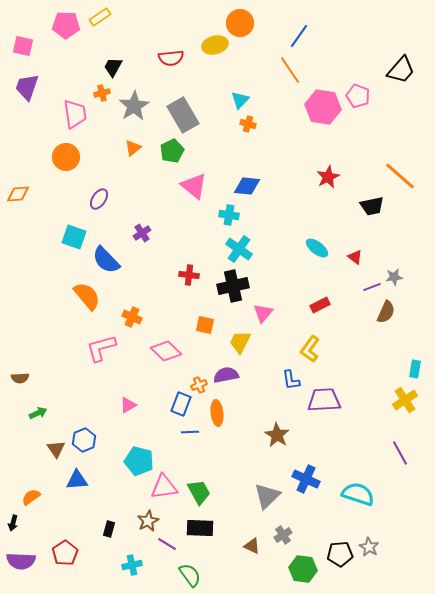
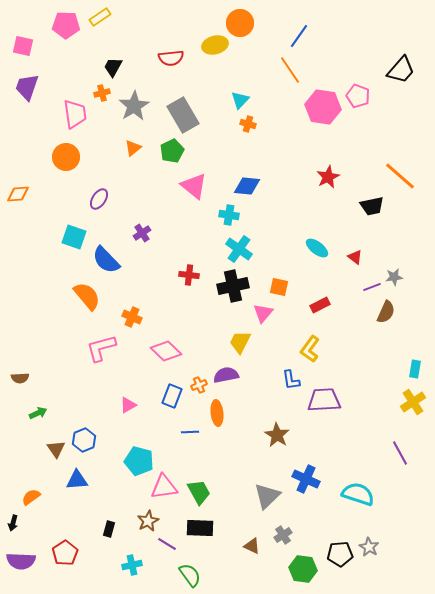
orange square at (205, 325): moved 74 px right, 38 px up
yellow cross at (405, 400): moved 8 px right, 2 px down
blue rectangle at (181, 404): moved 9 px left, 8 px up
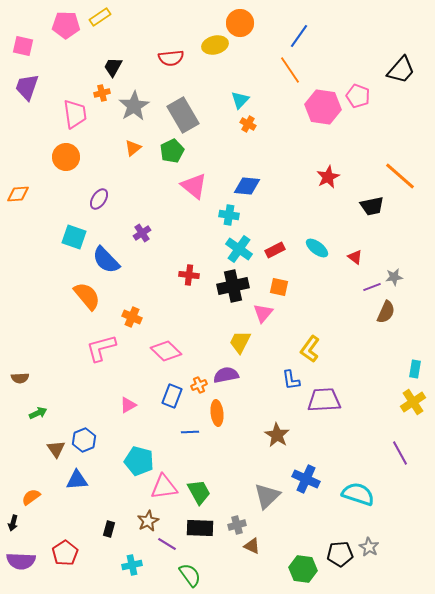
orange cross at (248, 124): rotated 14 degrees clockwise
red rectangle at (320, 305): moved 45 px left, 55 px up
gray cross at (283, 535): moved 46 px left, 10 px up; rotated 18 degrees clockwise
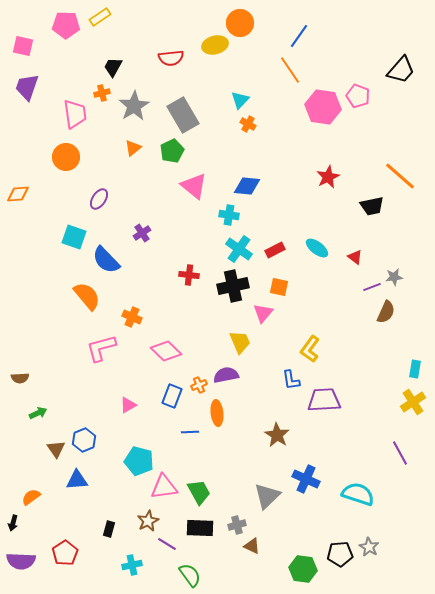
yellow trapezoid at (240, 342): rotated 130 degrees clockwise
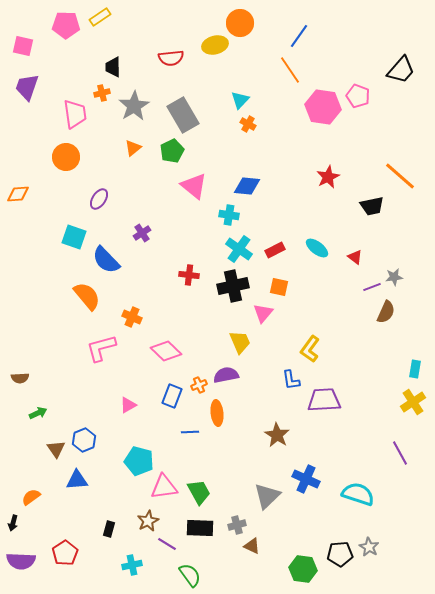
black trapezoid at (113, 67): rotated 30 degrees counterclockwise
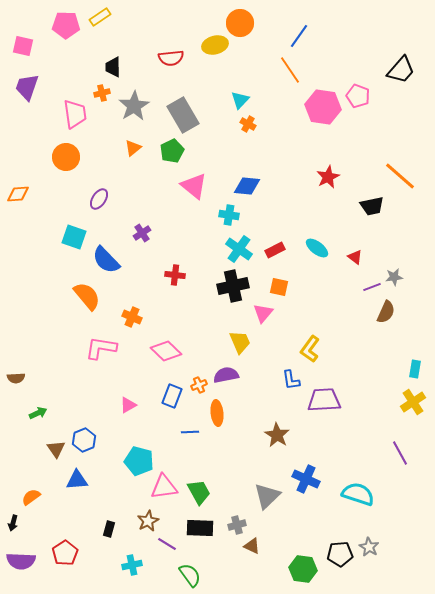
red cross at (189, 275): moved 14 px left
pink L-shape at (101, 348): rotated 24 degrees clockwise
brown semicircle at (20, 378): moved 4 px left
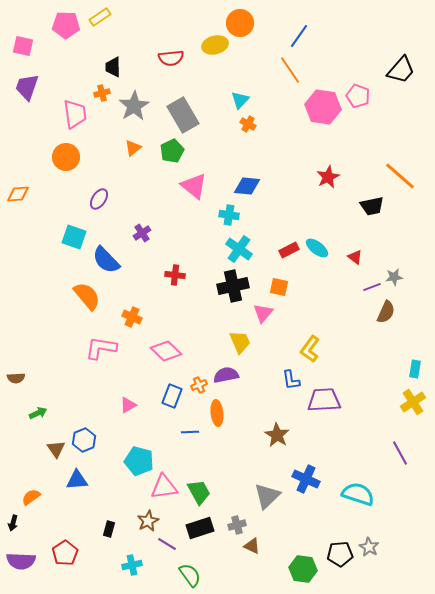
red rectangle at (275, 250): moved 14 px right
black rectangle at (200, 528): rotated 20 degrees counterclockwise
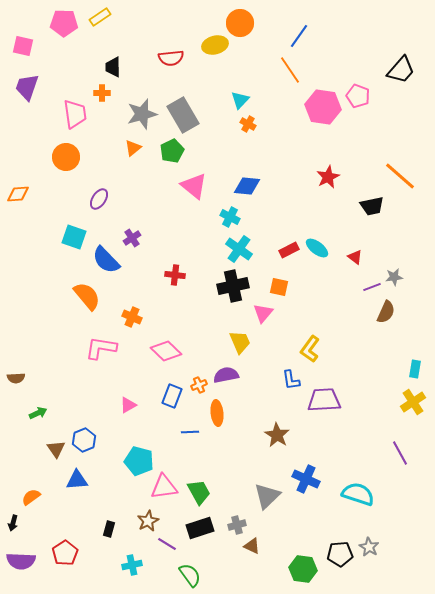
pink pentagon at (66, 25): moved 2 px left, 2 px up
orange cross at (102, 93): rotated 14 degrees clockwise
gray star at (134, 106): moved 8 px right, 8 px down; rotated 16 degrees clockwise
cyan cross at (229, 215): moved 1 px right, 2 px down; rotated 18 degrees clockwise
purple cross at (142, 233): moved 10 px left, 5 px down
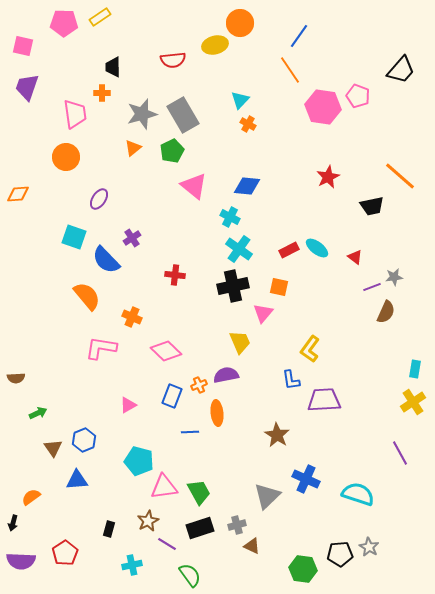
red semicircle at (171, 58): moved 2 px right, 2 px down
brown triangle at (56, 449): moved 3 px left, 1 px up
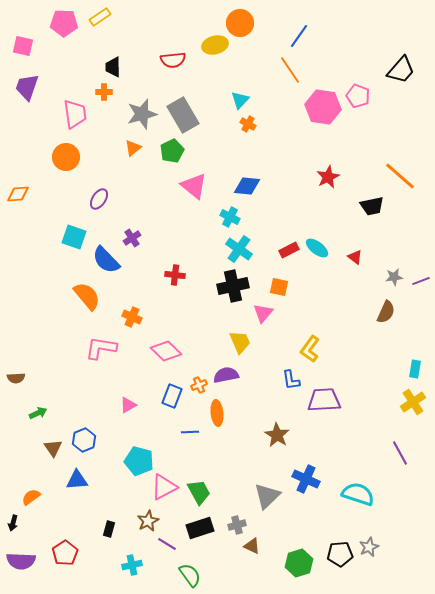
orange cross at (102, 93): moved 2 px right, 1 px up
purple line at (372, 287): moved 49 px right, 6 px up
pink triangle at (164, 487): rotated 20 degrees counterclockwise
gray star at (369, 547): rotated 18 degrees clockwise
green hexagon at (303, 569): moved 4 px left, 6 px up; rotated 24 degrees counterclockwise
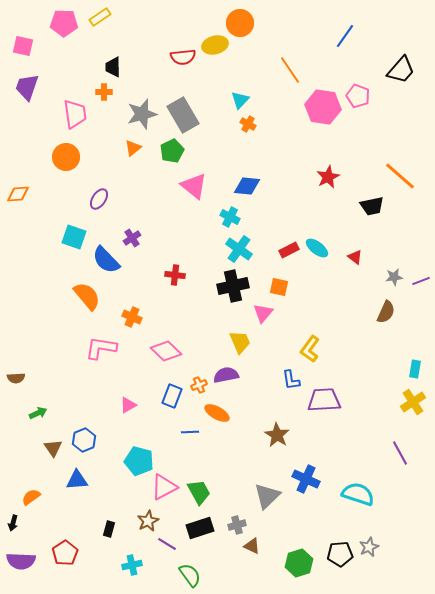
blue line at (299, 36): moved 46 px right
red semicircle at (173, 60): moved 10 px right, 3 px up
orange ellipse at (217, 413): rotated 55 degrees counterclockwise
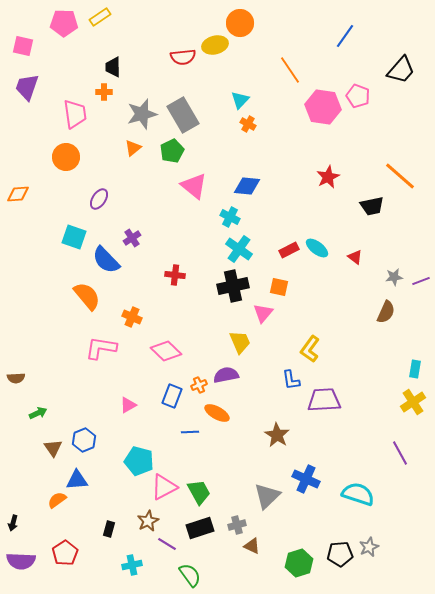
orange semicircle at (31, 497): moved 26 px right, 3 px down
